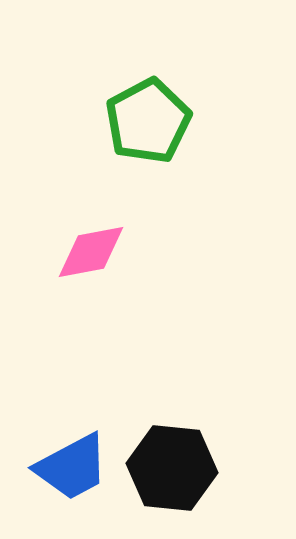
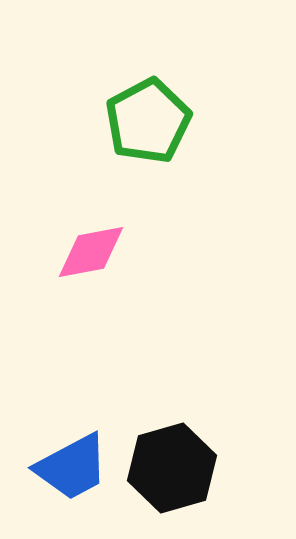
black hexagon: rotated 22 degrees counterclockwise
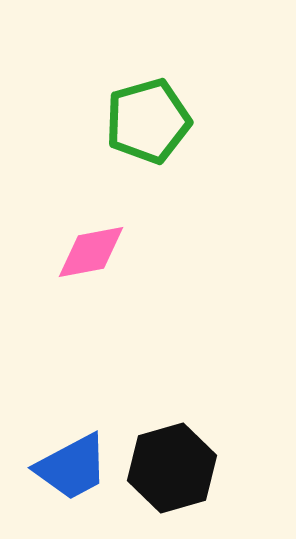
green pentagon: rotated 12 degrees clockwise
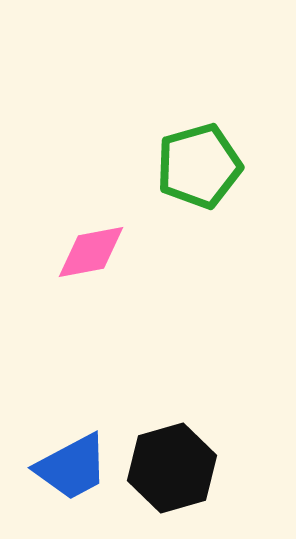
green pentagon: moved 51 px right, 45 px down
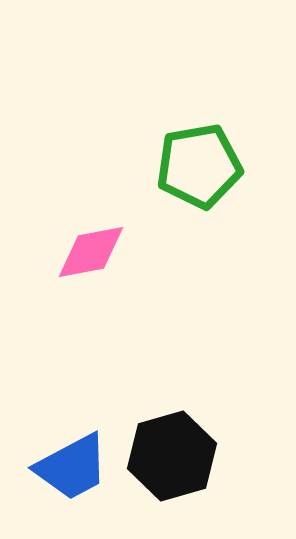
green pentagon: rotated 6 degrees clockwise
black hexagon: moved 12 px up
